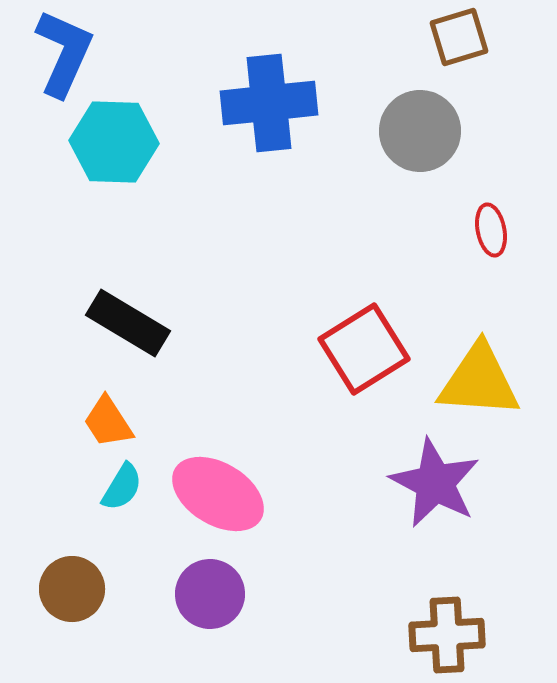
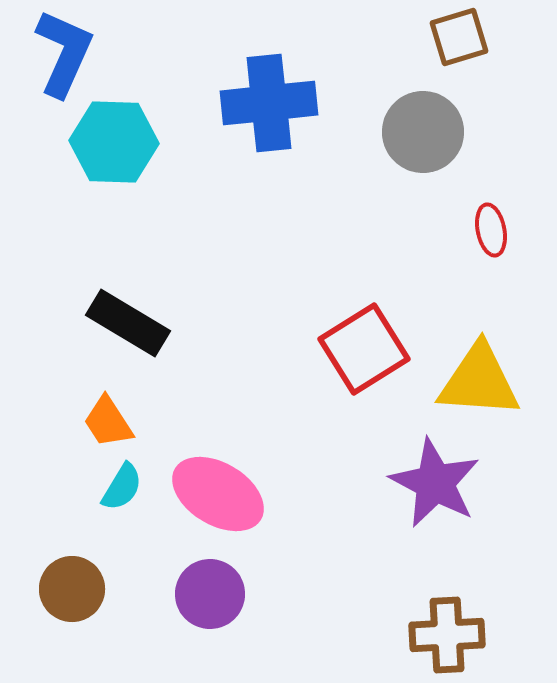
gray circle: moved 3 px right, 1 px down
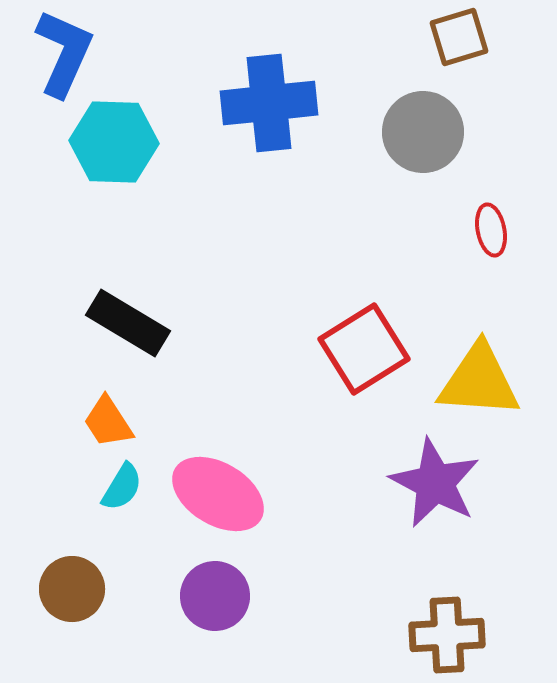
purple circle: moved 5 px right, 2 px down
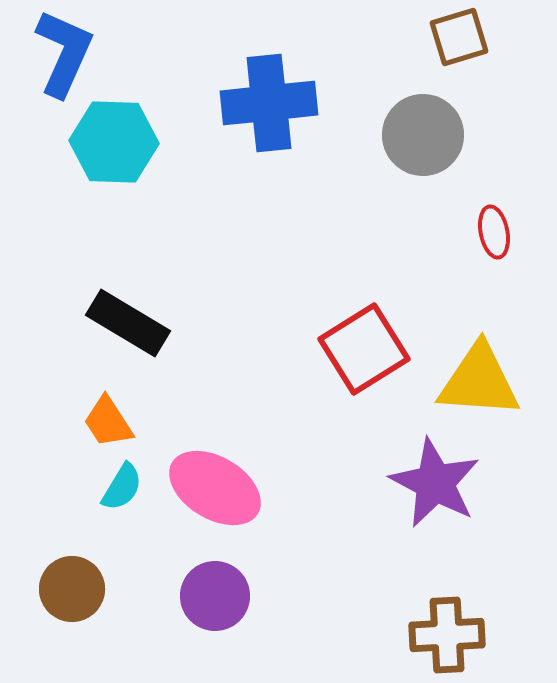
gray circle: moved 3 px down
red ellipse: moved 3 px right, 2 px down
pink ellipse: moved 3 px left, 6 px up
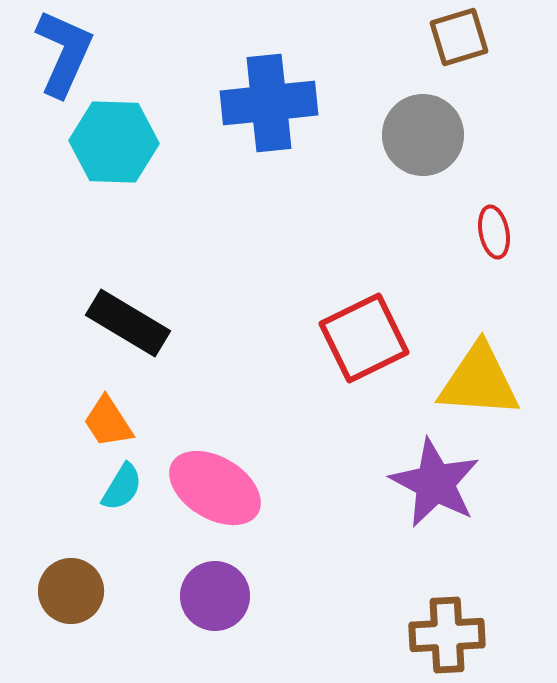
red square: moved 11 px up; rotated 6 degrees clockwise
brown circle: moved 1 px left, 2 px down
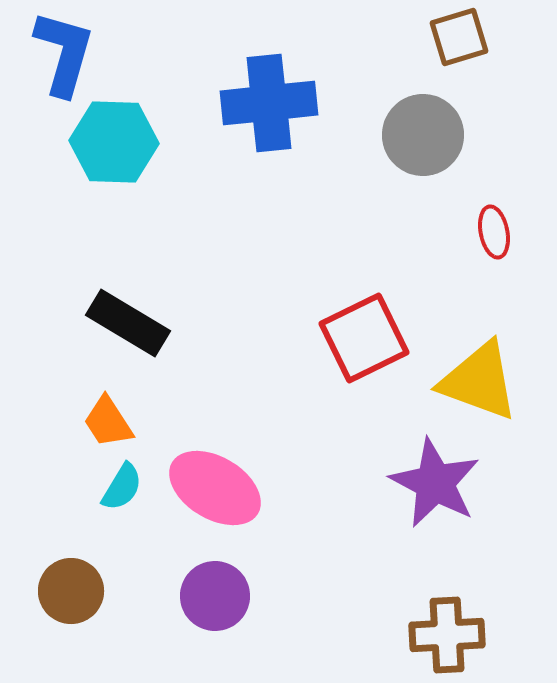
blue L-shape: rotated 8 degrees counterclockwise
yellow triangle: rotated 16 degrees clockwise
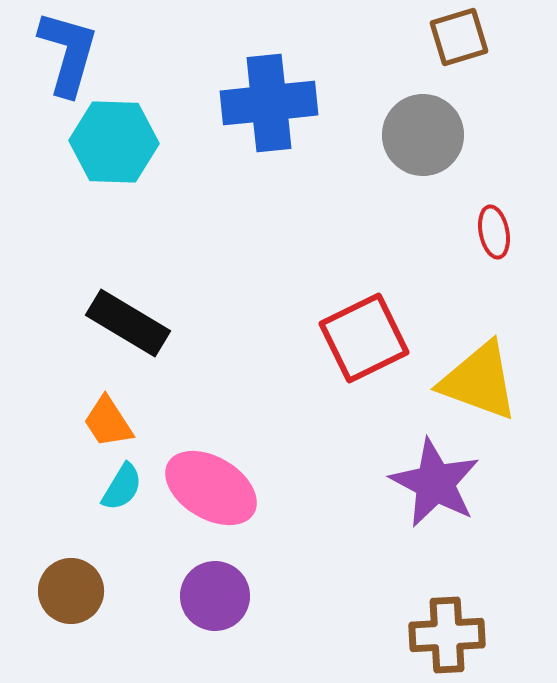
blue L-shape: moved 4 px right
pink ellipse: moved 4 px left
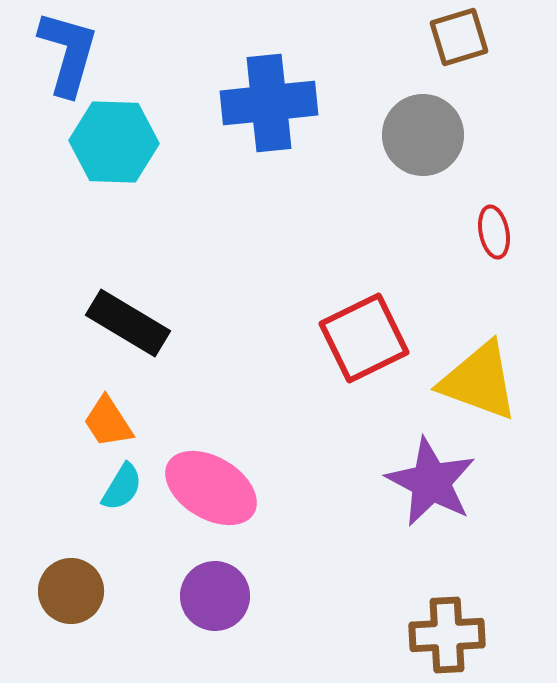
purple star: moved 4 px left, 1 px up
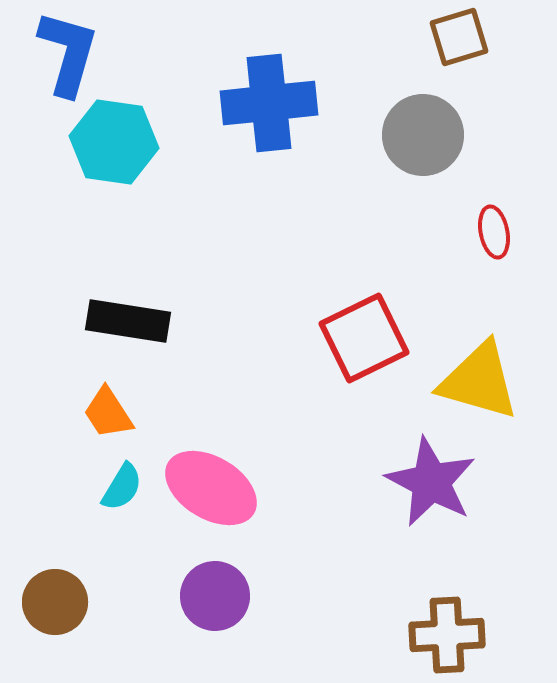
cyan hexagon: rotated 6 degrees clockwise
black rectangle: moved 2 px up; rotated 22 degrees counterclockwise
yellow triangle: rotated 4 degrees counterclockwise
orange trapezoid: moved 9 px up
brown circle: moved 16 px left, 11 px down
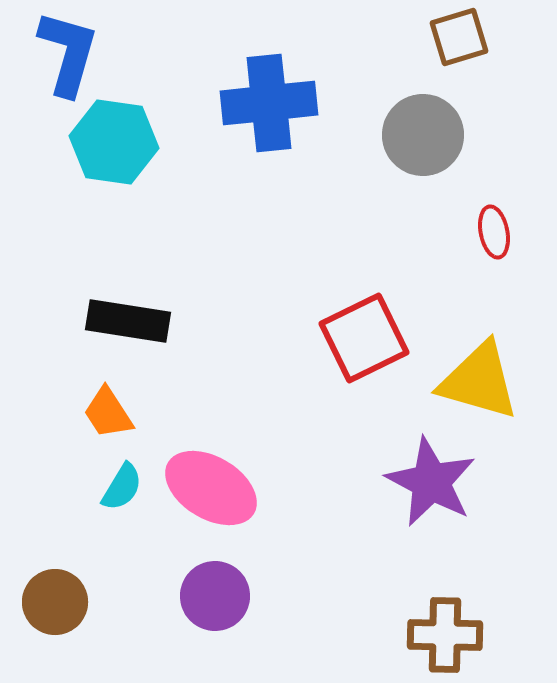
brown cross: moved 2 px left; rotated 4 degrees clockwise
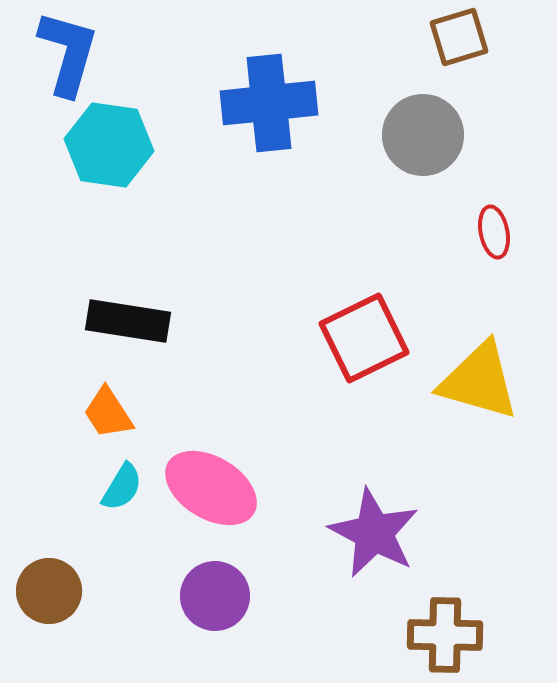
cyan hexagon: moved 5 px left, 3 px down
purple star: moved 57 px left, 51 px down
brown circle: moved 6 px left, 11 px up
